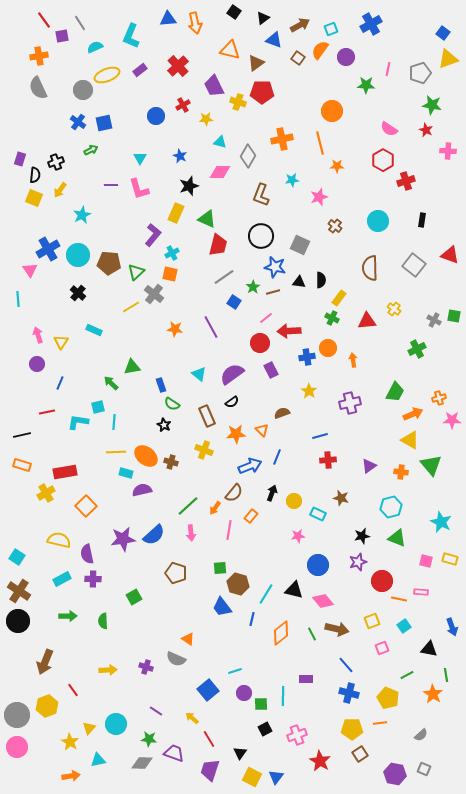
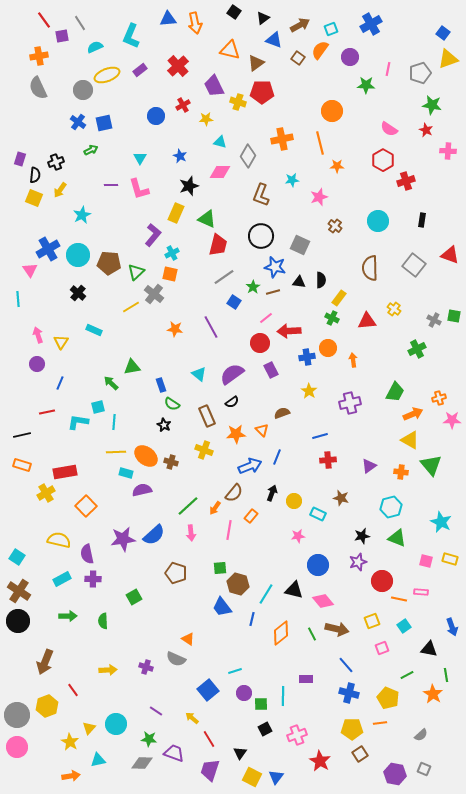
purple circle at (346, 57): moved 4 px right
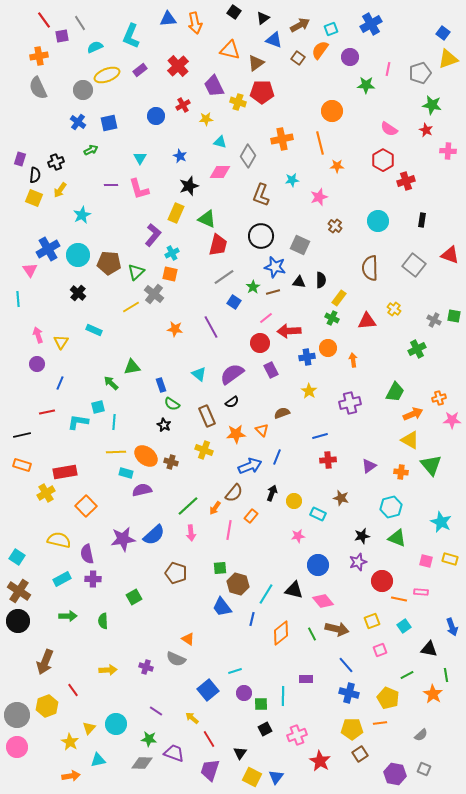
blue square at (104, 123): moved 5 px right
pink square at (382, 648): moved 2 px left, 2 px down
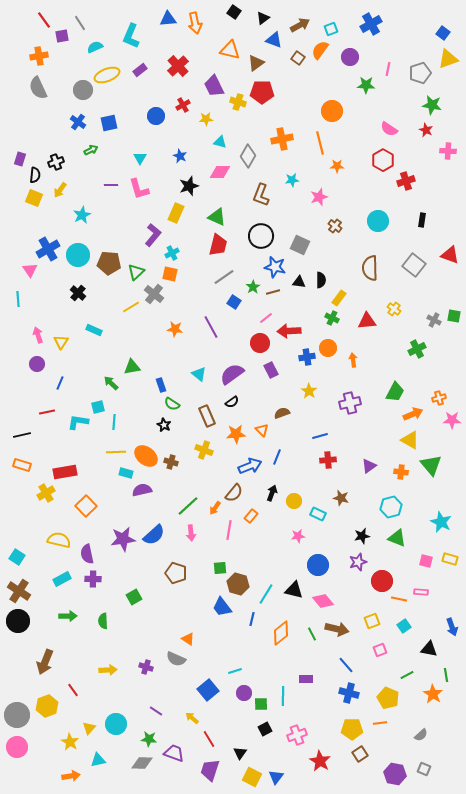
green triangle at (207, 219): moved 10 px right, 2 px up
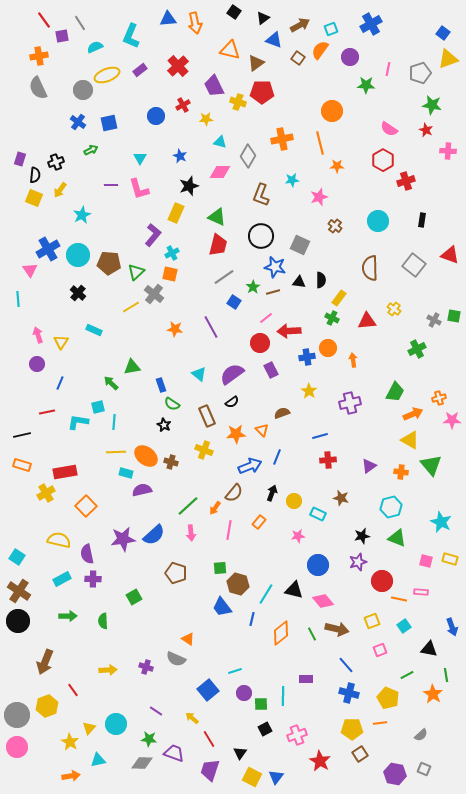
orange rectangle at (251, 516): moved 8 px right, 6 px down
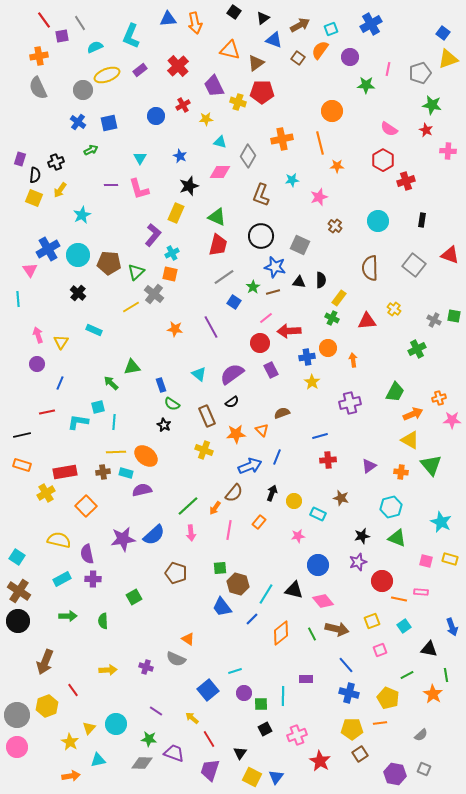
yellow star at (309, 391): moved 3 px right, 9 px up
brown cross at (171, 462): moved 68 px left, 10 px down; rotated 24 degrees counterclockwise
blue line at (252, 619): rotated 32 degrees clockwise
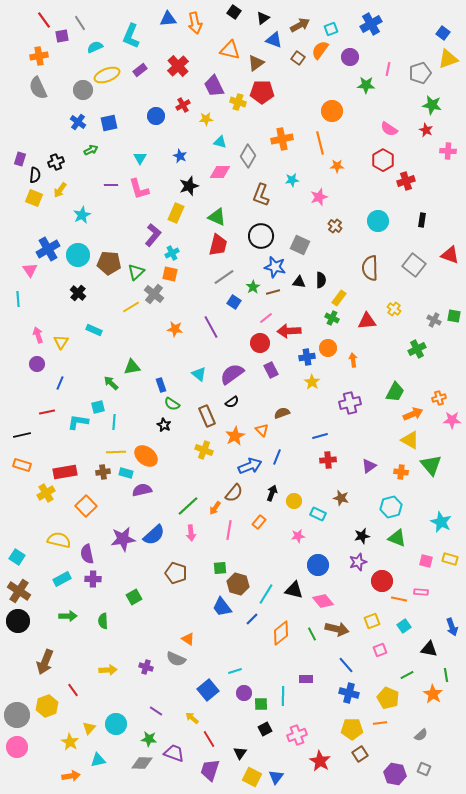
orange star at (236, 434): moved 1 px left, 2 px down; rotated 24 degrees counterclockwise
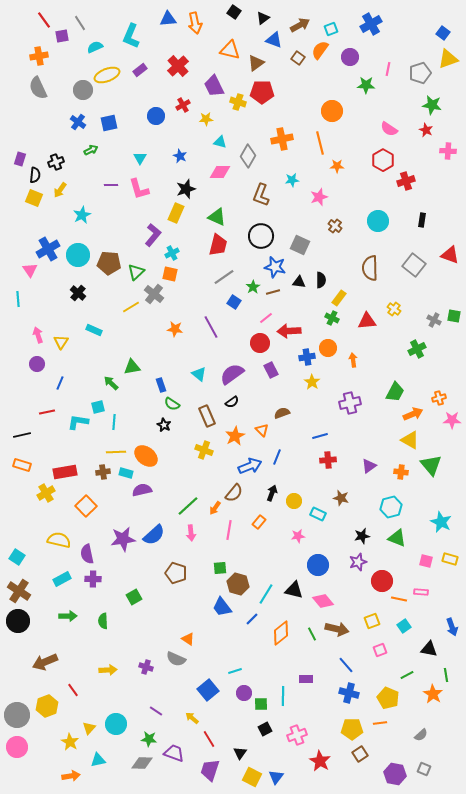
black star at (189, 186): moved 3 px left, 3 px down
brown arrow at (45, 662): rotated 45 degrees clockwise
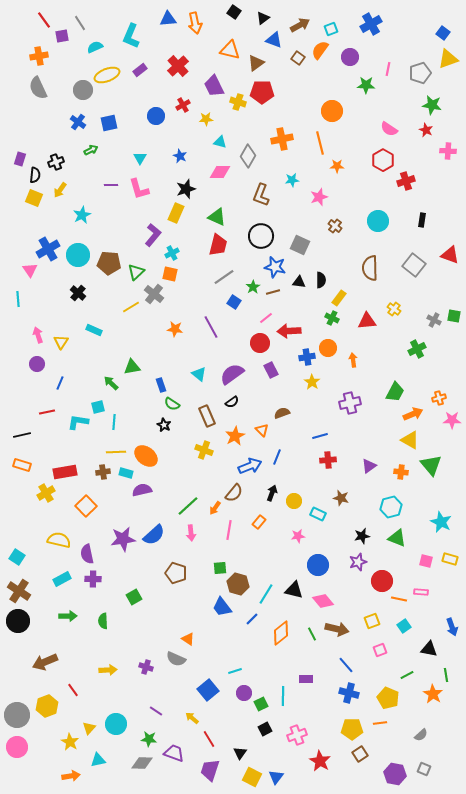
green square at (261, 704): rotated 24 degrees counterclockwise
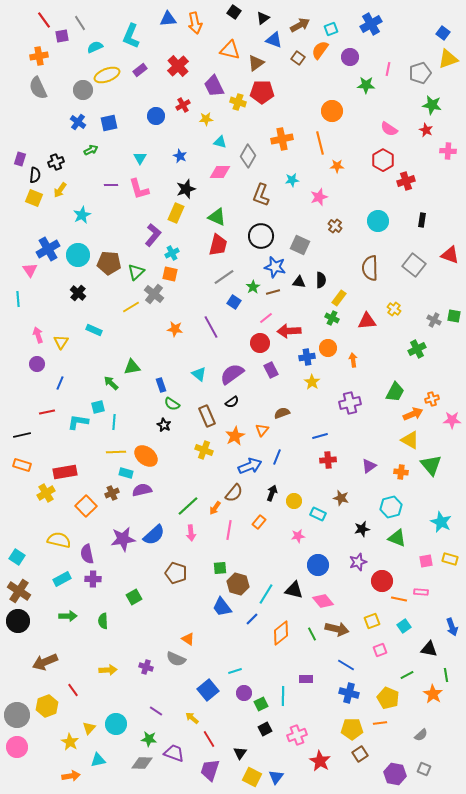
orange cross at (439, 398): moved 7 px left, 1 px down
orange triangle at (262, 430): rotated 24 degrees clockwise
brown cross at (103, 472): moved 9 px right, 21 px down; rotated 16 degrees counterclockwise
black star at (362, 536): moved 7 px up
pink square at (426, 561): rotated 24 degrees counterclockwise
blue line at (346, 665): rotated 18 degrees counterclockwise
